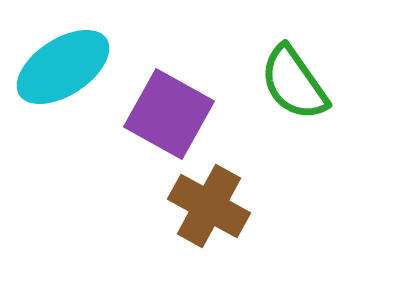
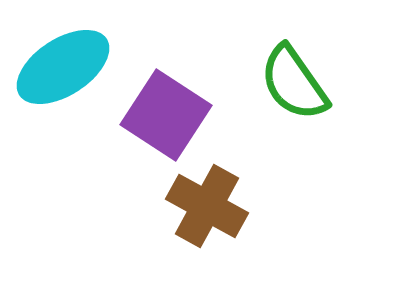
purple square: moved 3 px left, 1 px down; rotated 4 degrees clockwise
brown cross: moved 2 px left
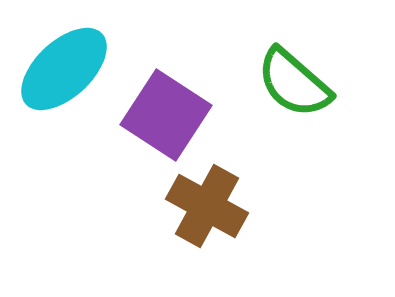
cyan ellipse: moved 1 px right, 2 px down; rotated 10 degrees counterclockwise
green semicircle: rotated 14 degrees counterclockwise
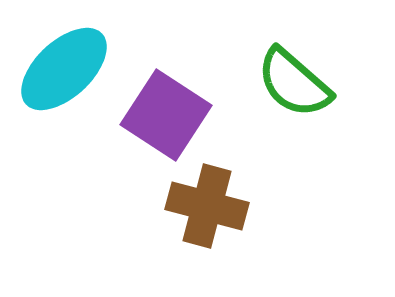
brown cross: rotated 14 degrees counterclockwise
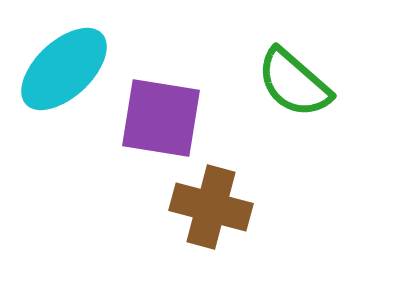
purple square: moved 5 px left, 3 px down; rotated 24 degrees counterclockwise
brown cross: moved 4 px right, 1 px down
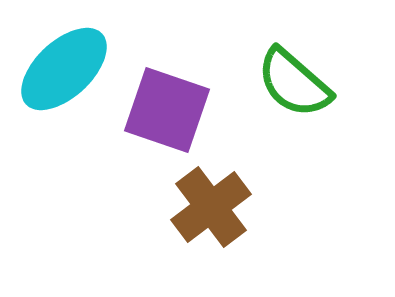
purple square: moved 6 px right, 8 px up; rotated 10 degrees clockwise
brown cross: rotated 38 degrees clockwise
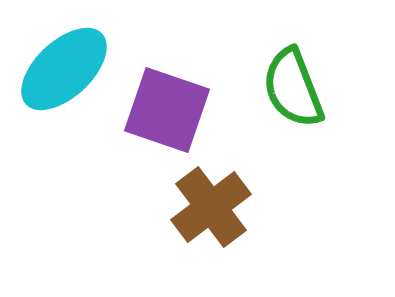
green semicircle: moved 1 px left, 5 px down; rotated 28 degrees clockwise
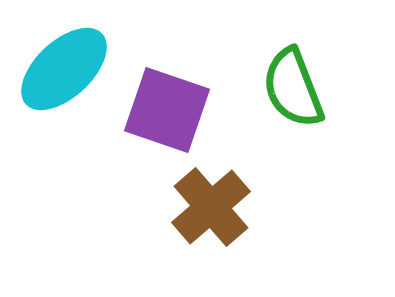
brown cross: rotated 4 degrees counterclockwise
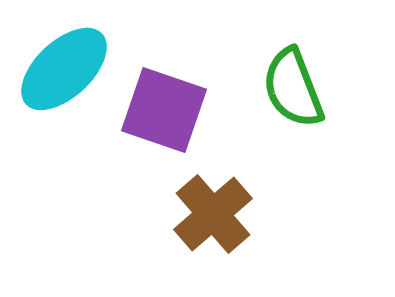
purple square: moved 3 px left
brown cross: moved 2 px right, 7 px down
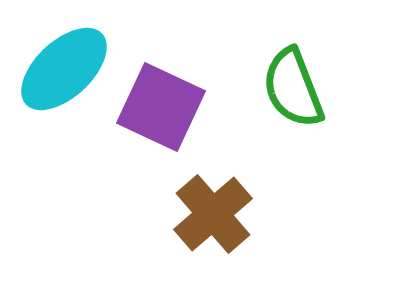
purple square: moved 3 px left, 3 px up; rotated 6 degrees clockwise
